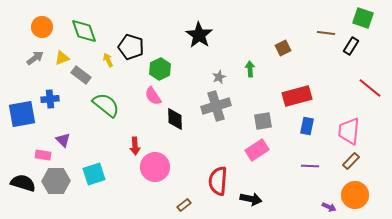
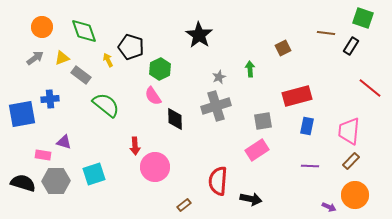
purple triangle at (63, 140): moved 1 px right, 2 px down; rotated 28 degrees counterclockwise
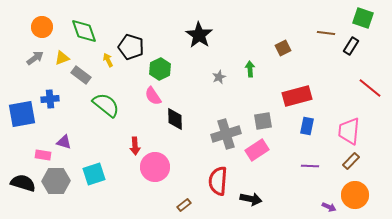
gray cross at (216, 106): moved 10 px right, 28 px down
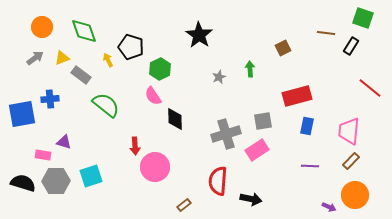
cyan square at (94, 174): moved 3 px left, 2 px down
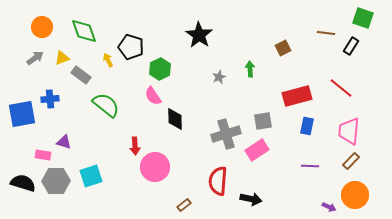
red line at (370, 88): moved 29 px left
